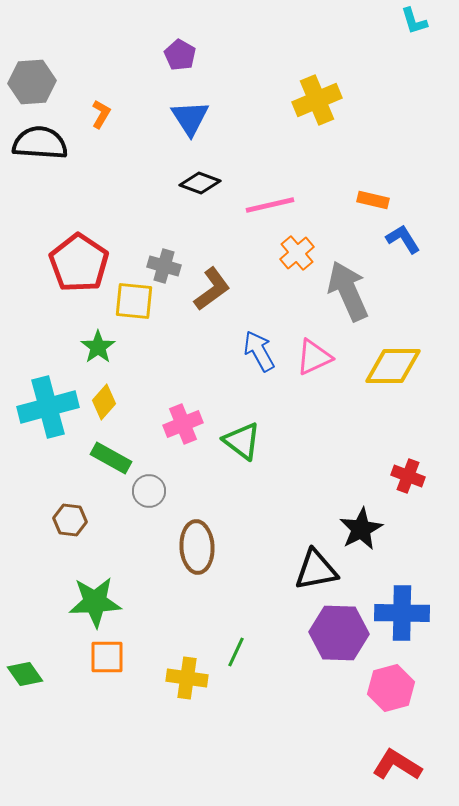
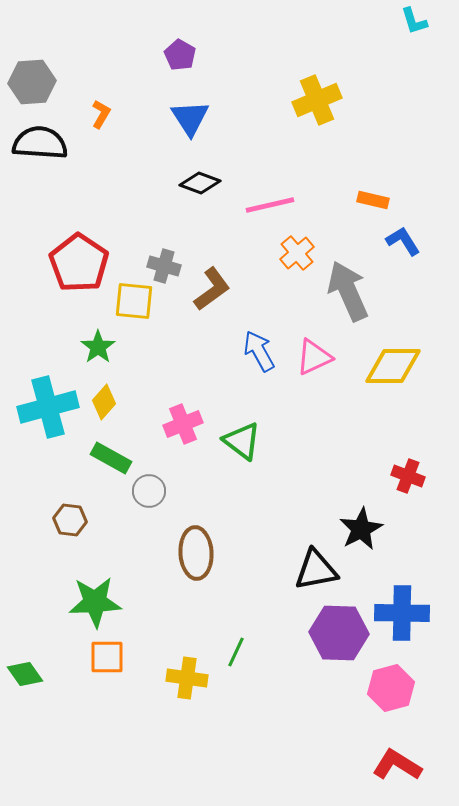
blue L-shape at (403, 239): moved 2 px down
brown ellipse at (197, 547): moved 1 px left, 6 px down
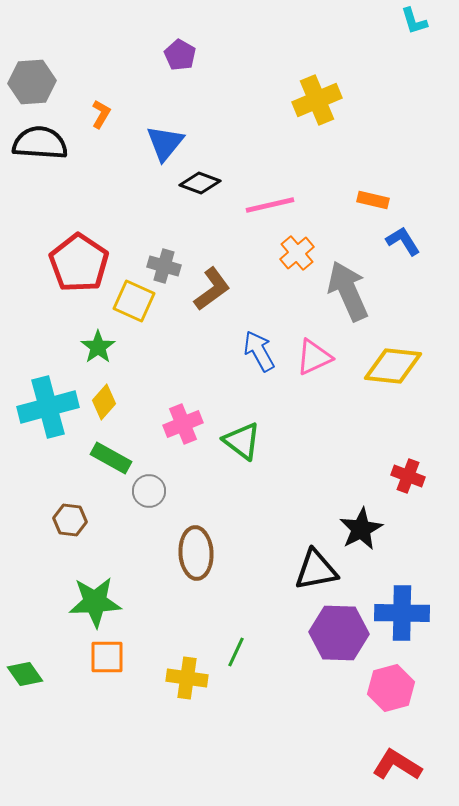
blue triangle at (190, 118): moved 25 px left, 25 px down; rotated 12 degrees clockwise
yellow square at (134, 301): rotated 18 degrees clockwise
yellow diamond at (393, 366): rotated 6 degrees clockwise
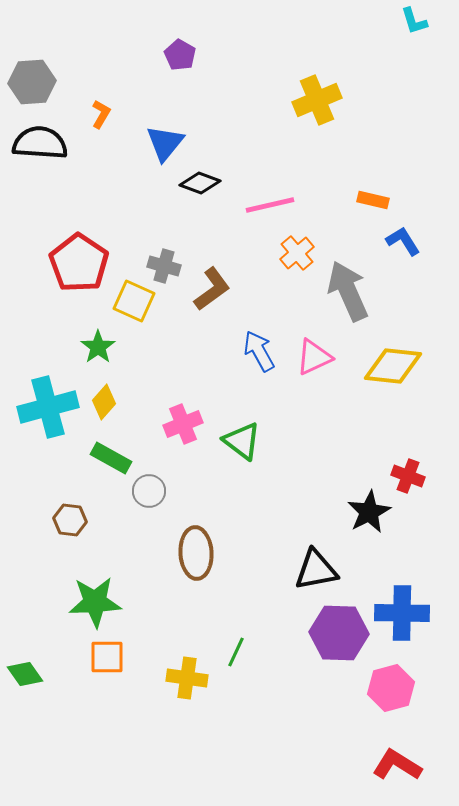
black star at (361, 529): moved 8 px right, 17 px up
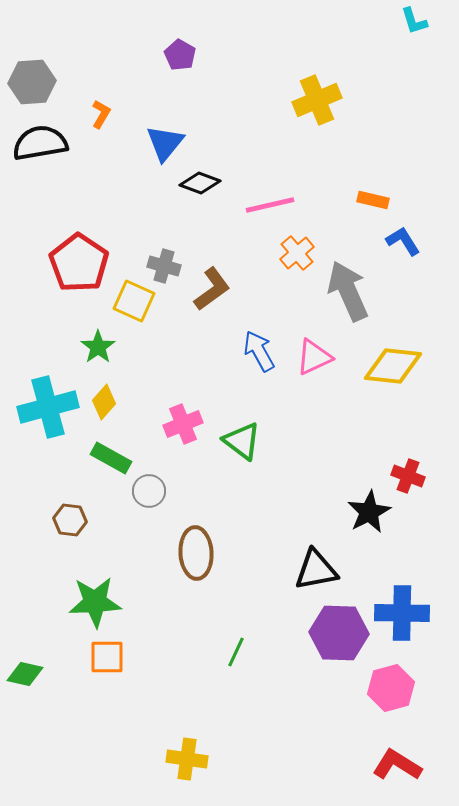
black semicircle at (40, 143): rotated 14 degrees counterclockwise
green diamond at (25, 674): rotated 42 degrees counterclockwise
yellow cross at (187, 678): moved 81 px down
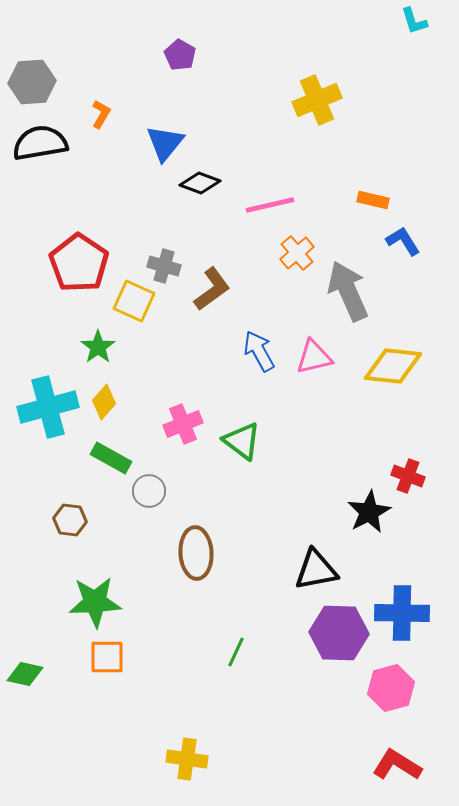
pink triangle at (314, 357): rotated 12 degrees clockwise
